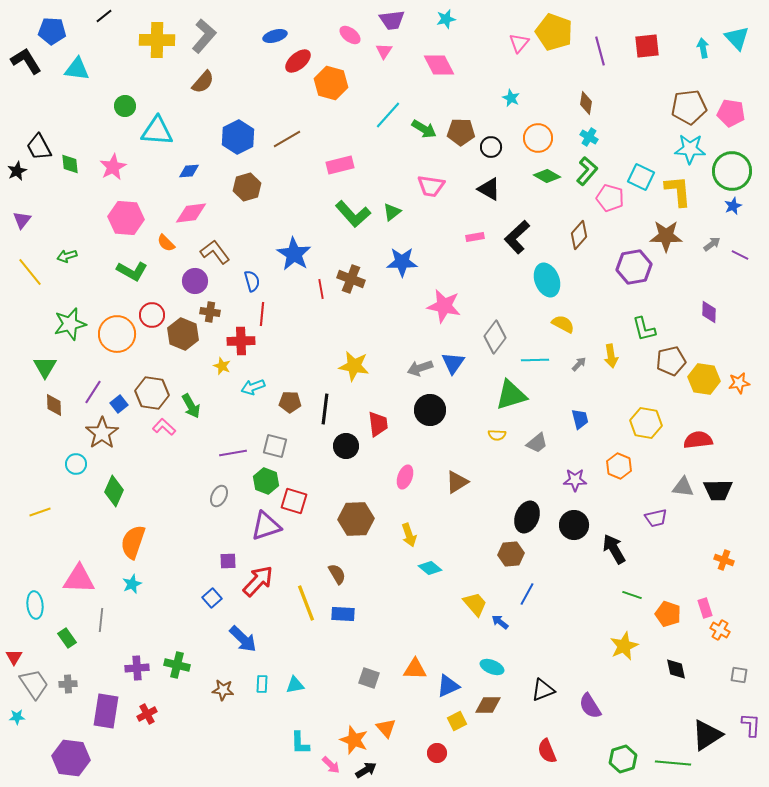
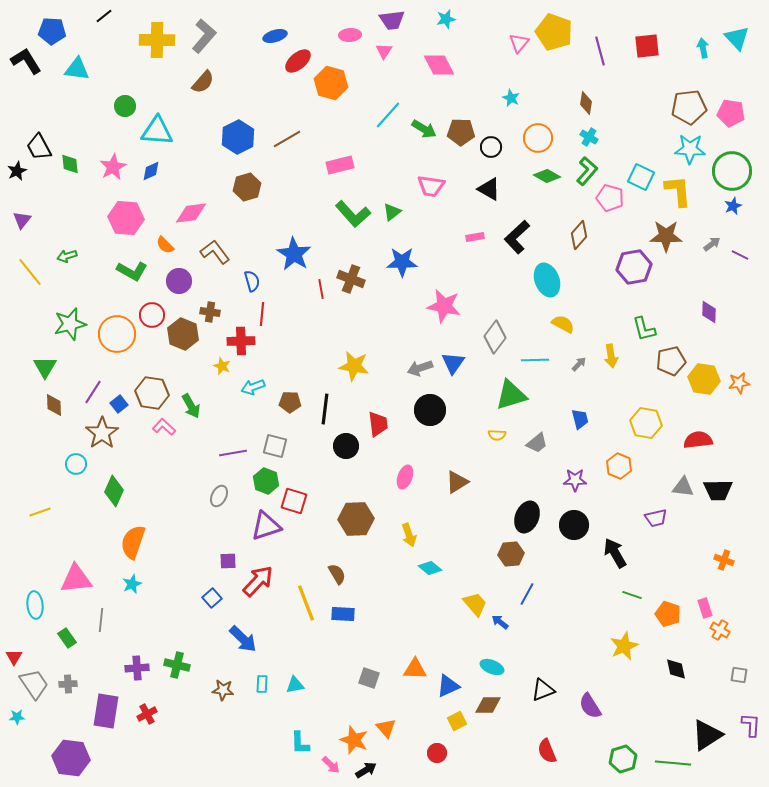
pink ellipse at (350, 35): rotated 40 degrees counterclockwise
blue diamond at (189, 171): moved 38 px left; rotated 20 degrees counterclockwise
orange semicircle at (166, 243): moved 1 px left, 2 px down
purple circle at (195, 281): moved 16 px left
black arrow at (614, 549): moved 1 px right, 4 px down
pink triangle at (79, 579): moved 3 px left; rotated 8 degrees counterclockwise
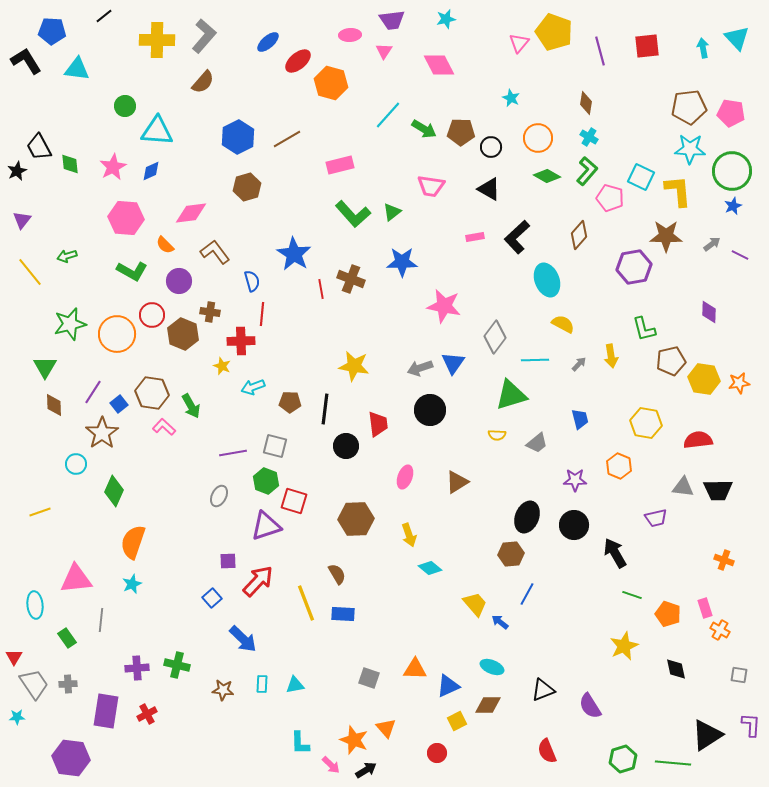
blue ellipse at (275, 36): moved 7 px left, 6 px down; rotated 25 degrees counterclockwise
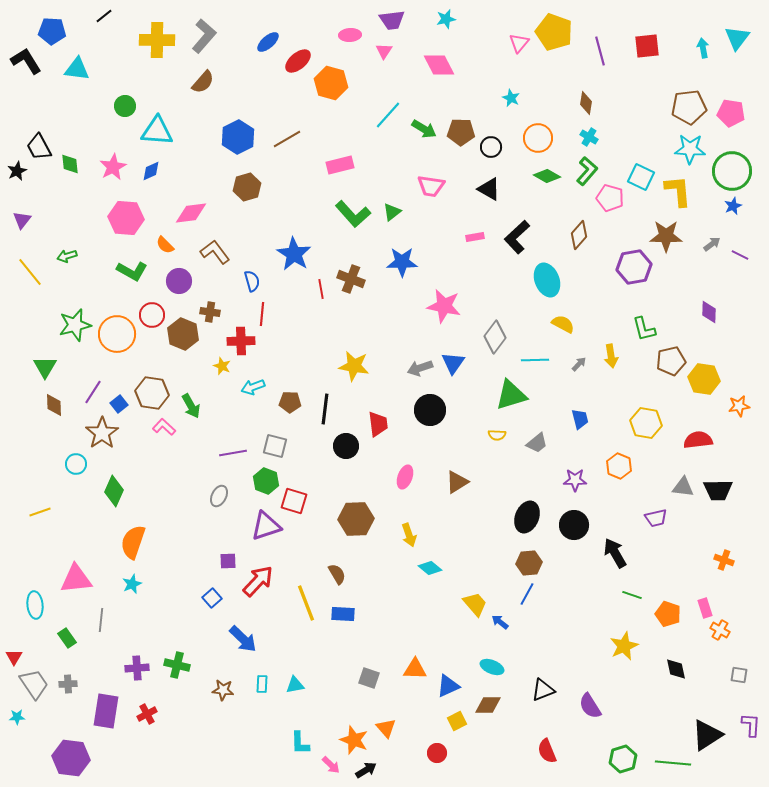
cyan triangle at (737, 38): rotated 20 degrees clockwise
green star at (70, 324): moved 5 px right, 1 px down
orange star at (739, 383): moved 23 px down
brown hexagon at (511, 554): moved 18 px right, 9 px down
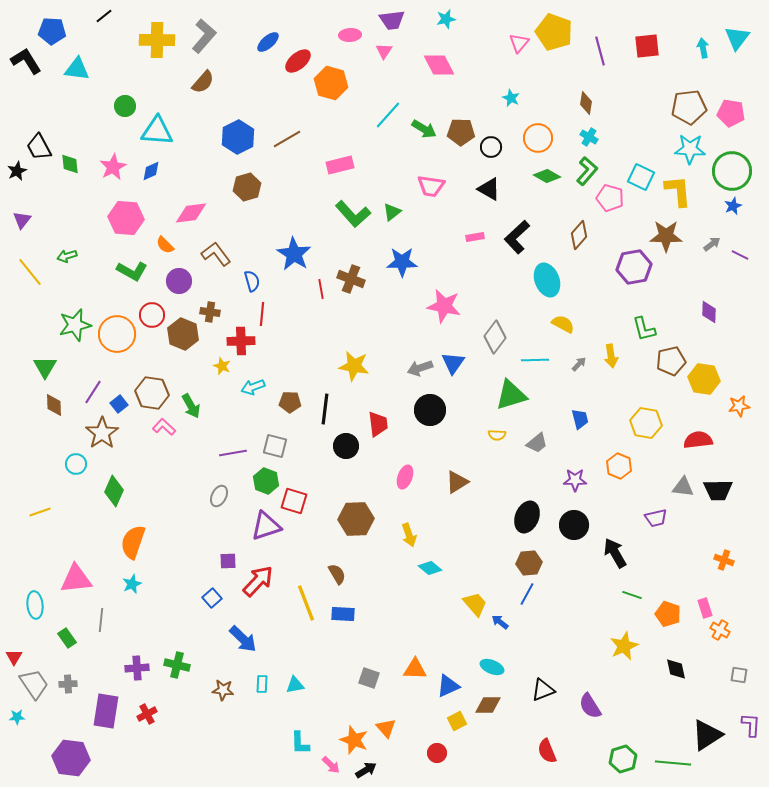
brown L-shape at (215, 252): moved 1 px right, 2 px down
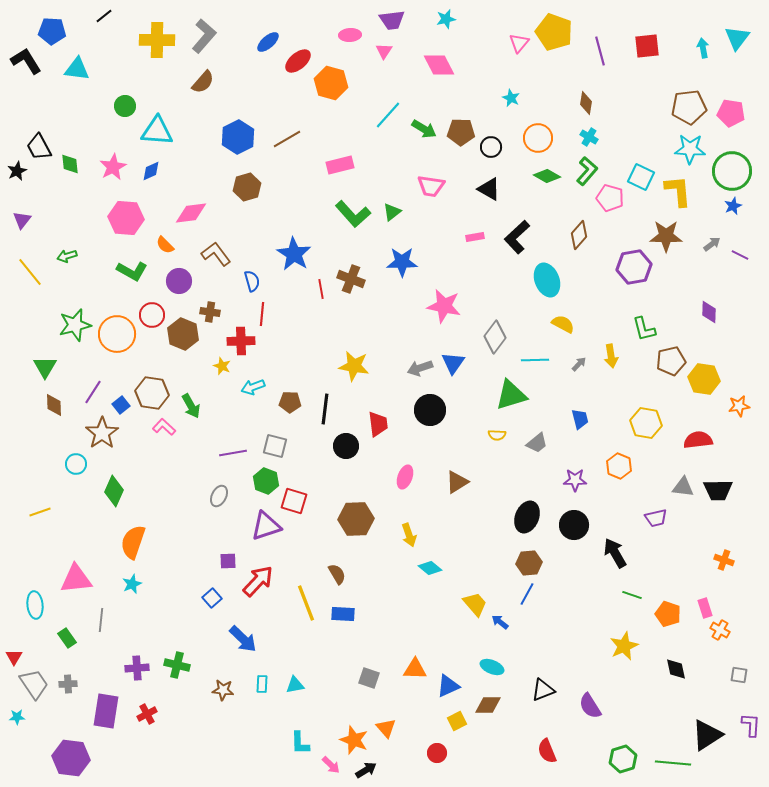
blue square at (119, 404): moved 2 px right, 1 px down
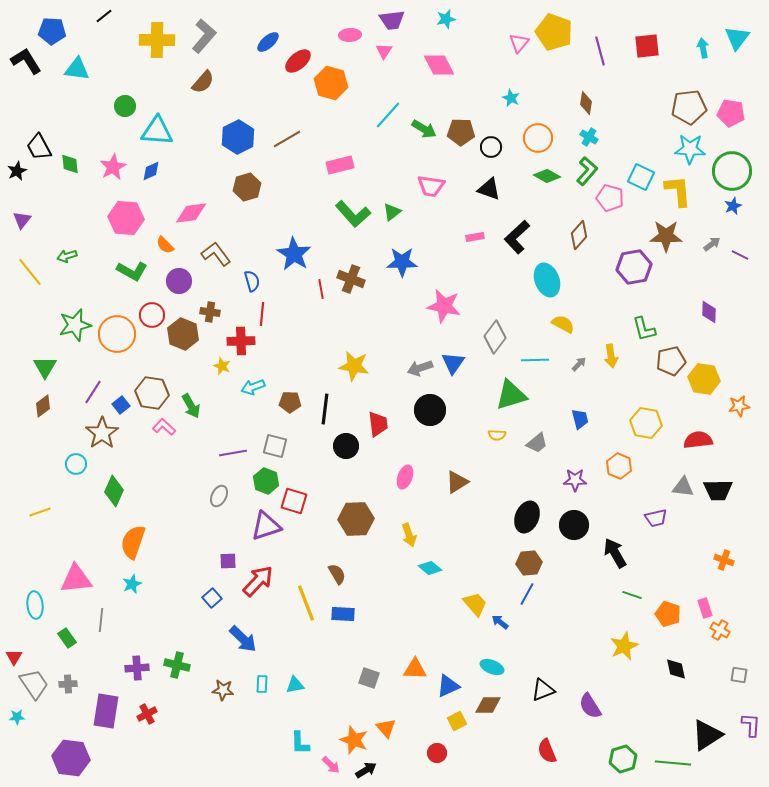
black triangle at (489, 189): rotated 10 degrees counterclockwise
brown diamond at (54, 405): moved 11 px left, 1 px down; rotated 55 degrees clockwise
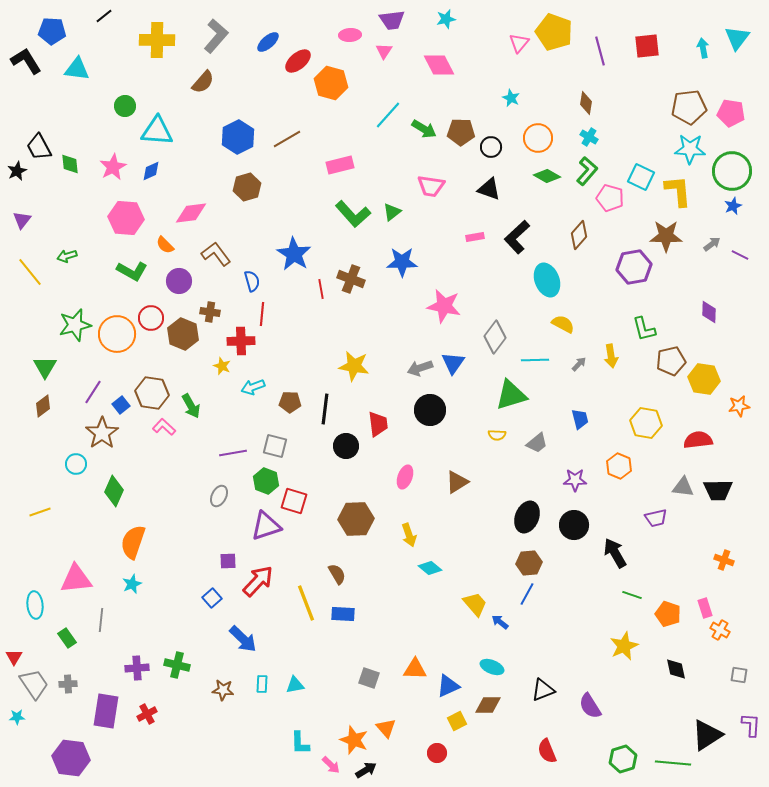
gray L-shape at (204, 36): moved 12 px right
red circle at (152, 315): moved 1 px left, 3 px down
